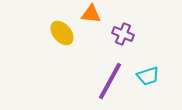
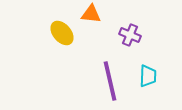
purple cross: moved 7 px right, 1 px down
cyan trapezoid: rotated 70 degrees counterclockwise
purple line: rotated 42 degrees counterclockwise
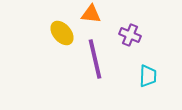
purple line: moved 15 px left, 22 px up
